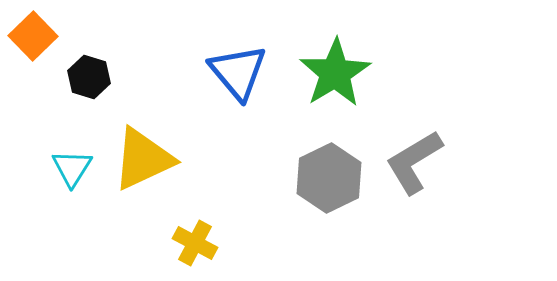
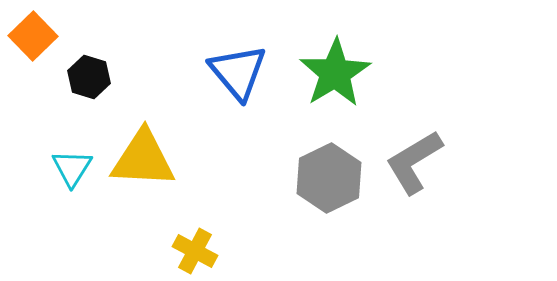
yellow triangle: rotated 28 degrees clockwise
yellow cross: moved 8 px down
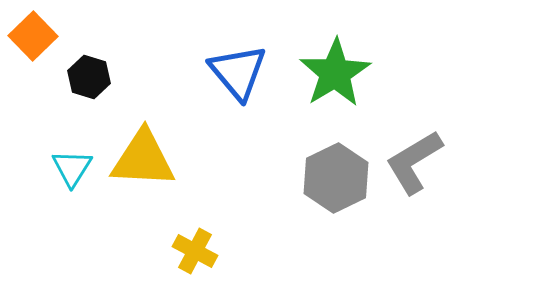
gray hexagon: moved 7 px right
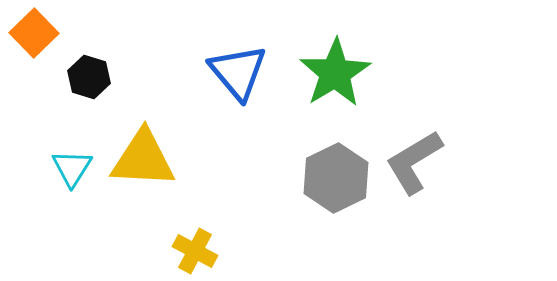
orange square: moved 1 px right, 3 px up
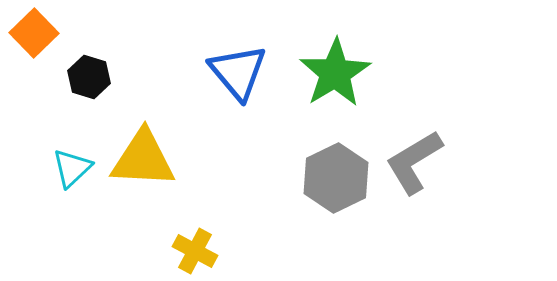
cyan triangle: rotated 15 degrees clockwise
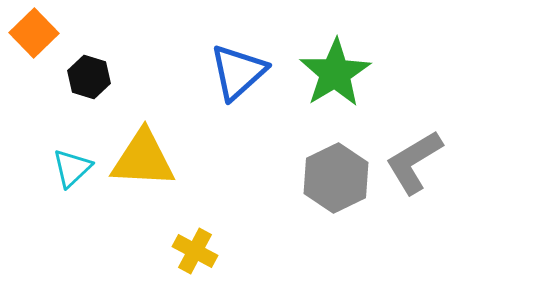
blue triangle: rotated 28 degrees clockwise
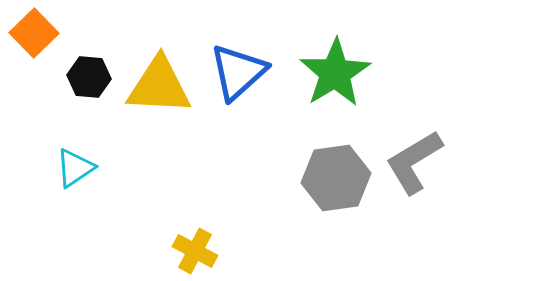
black hexagon: rotated 12 degrees counterclockwise
yellow triangle: moved 16 px right, 73 px up
cyan triangle: moved 3 px right; rotated 9 degrees clockwise
gray hexagon: rotated 18 degrees clockwise
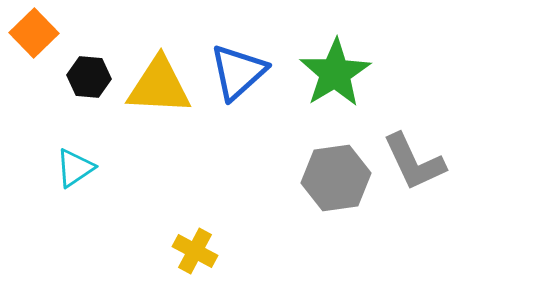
gray L-shape: rotated 84 degrees counterclockwise
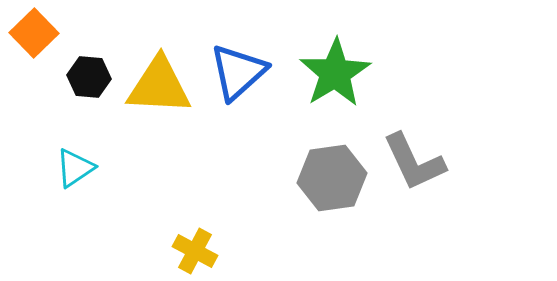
gray hexagon: moved 4 px left
